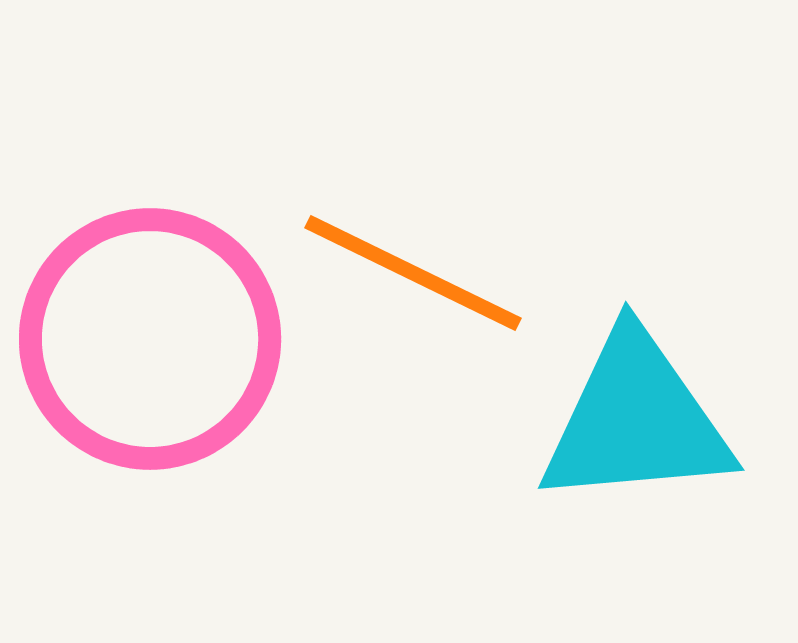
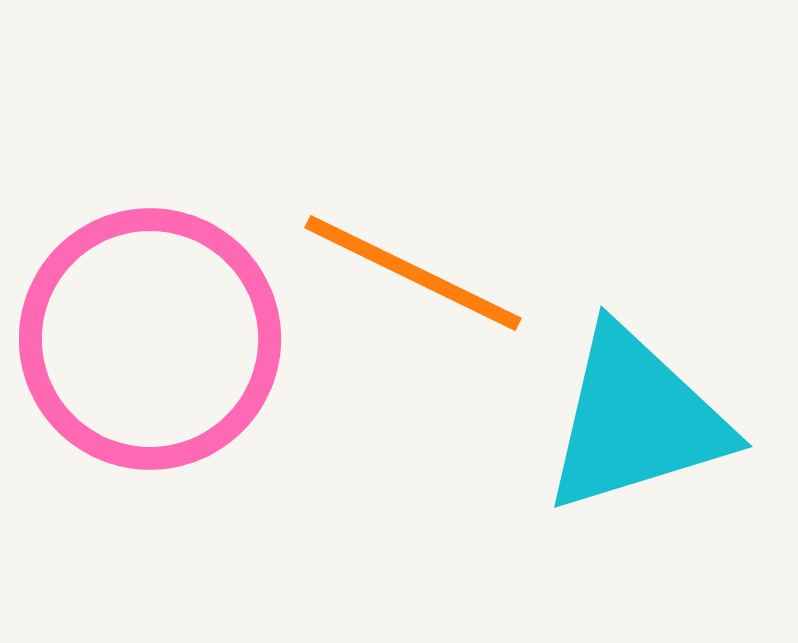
cyan triangle: rotated 12 degrees counterclockwise
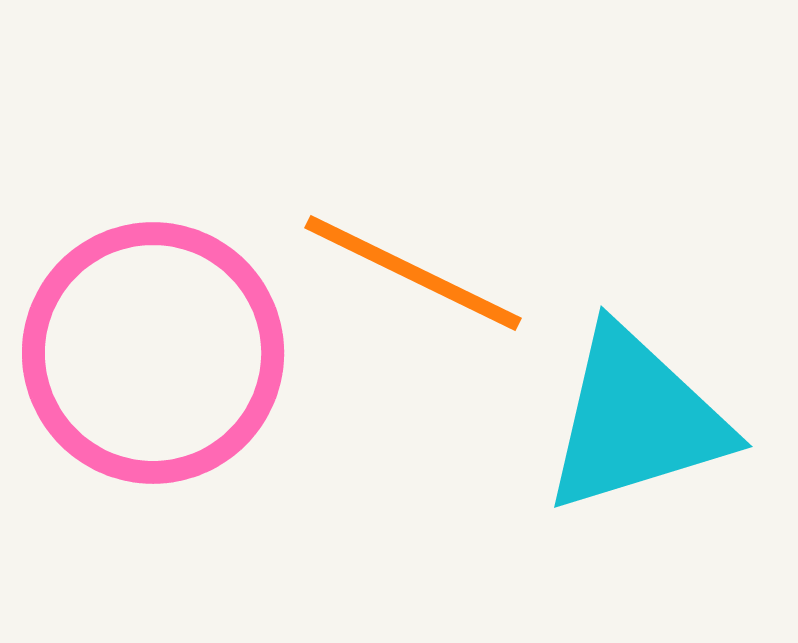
pink circle: moved 3 px right, 14 px down
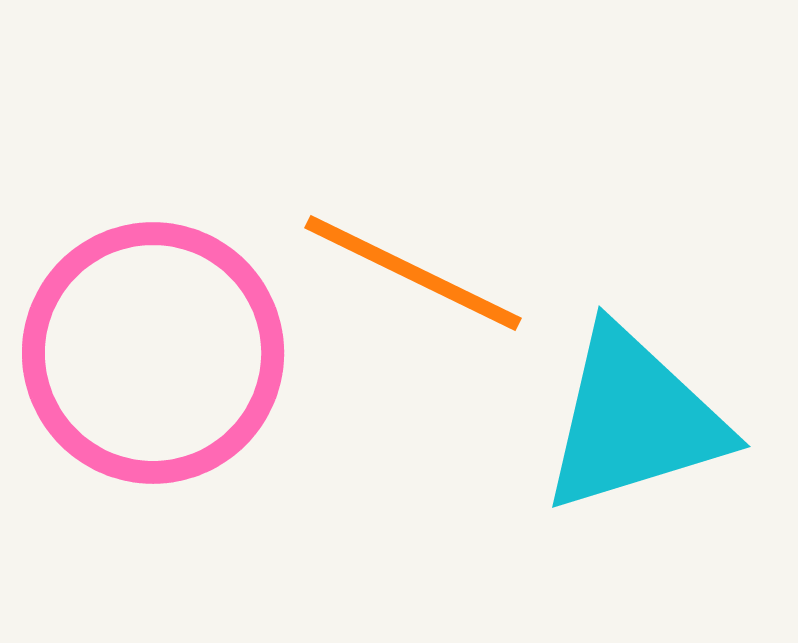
cyan triangle: moved 2 px left
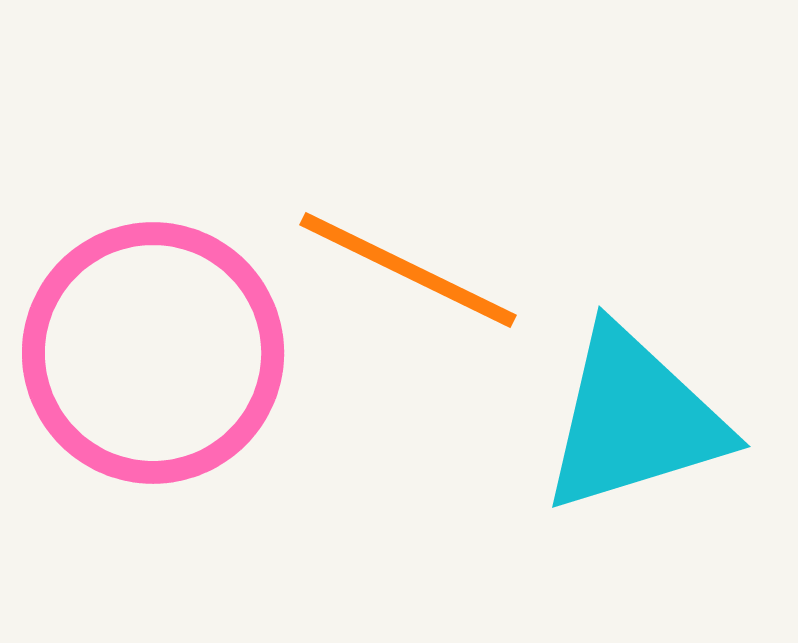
orange line: moved 5 px left, 3 px up
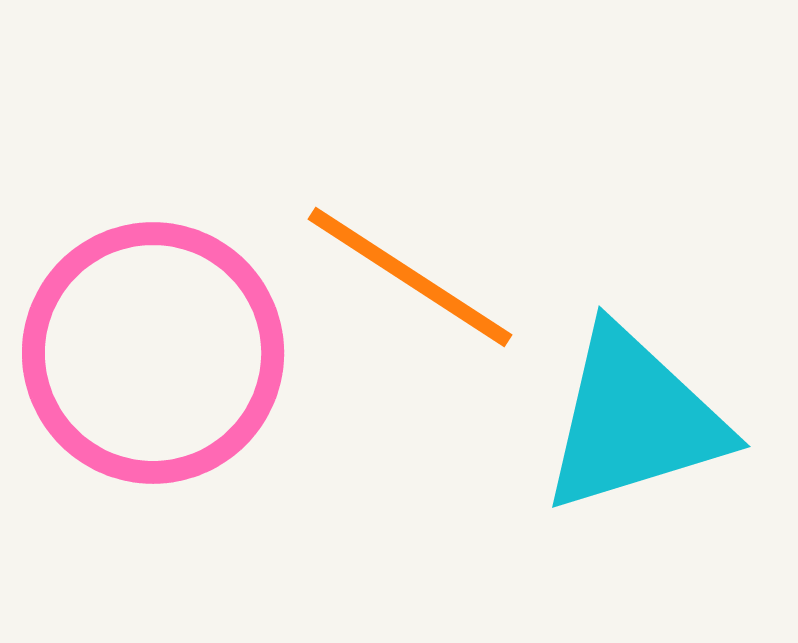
orange line: moved 2 px right, 7 px down; rotated 7 degrees clockwise
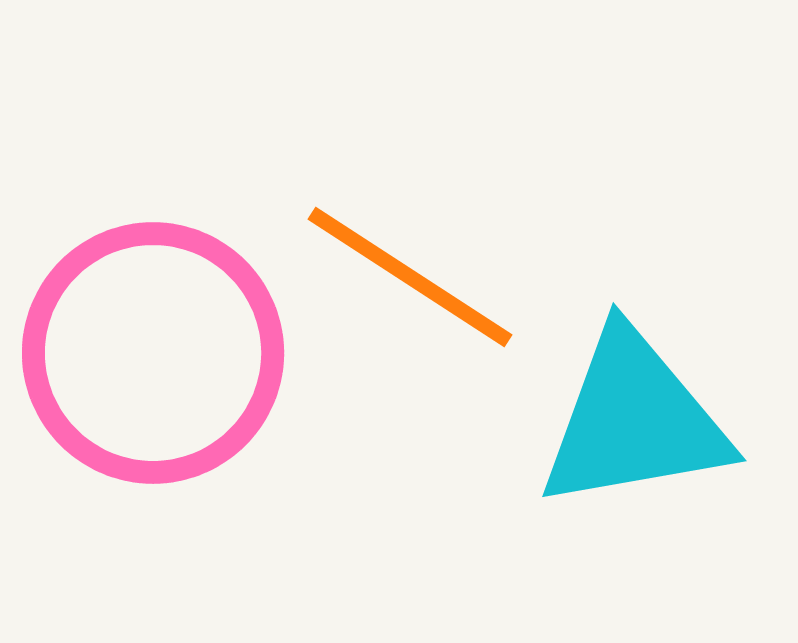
cyan triangle: rotated 7 degrees clockwise
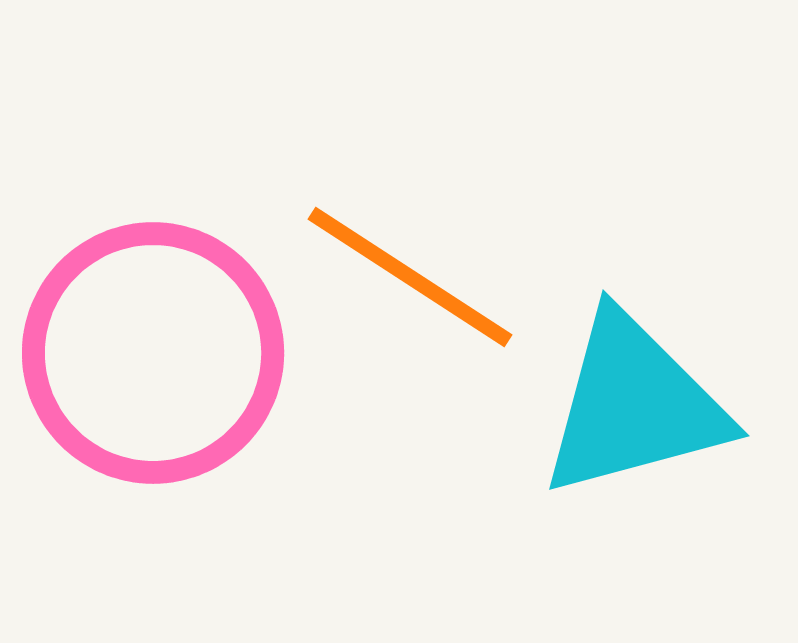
cyan triangle: moved 15 px up; rotated 5 degrees counterclockwise
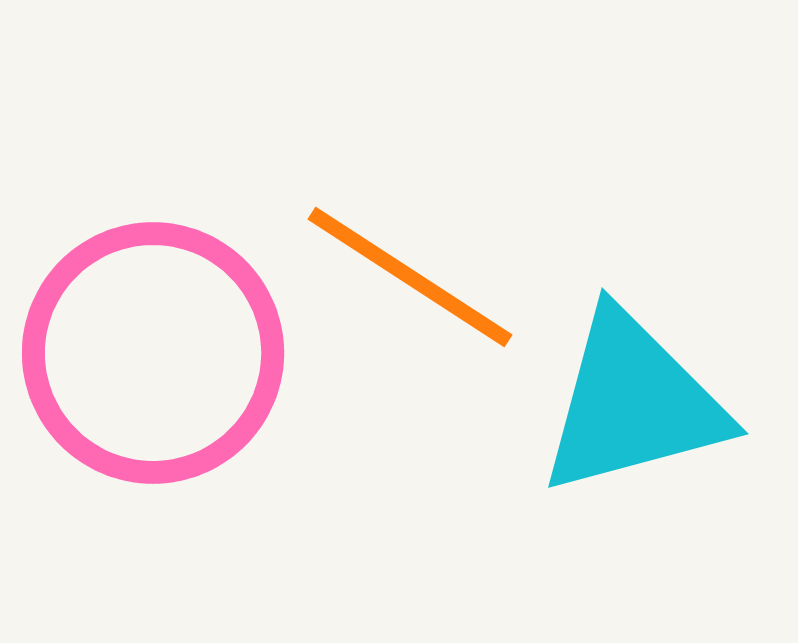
cyan triangle: moved 1 px left, 2 px up
